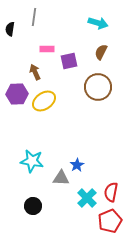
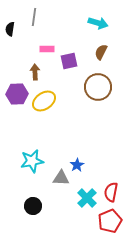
brown arrow: rotated 21 degrees clockwise
cyan star: rotated 20 degrees counterclockwise
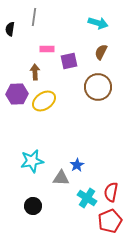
cyan cross: rotated 12 degrees counterclockwise
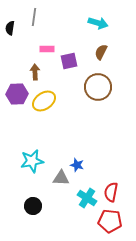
black semicircle: moved 1 px up
blue star: rotated 24 degrees counterclockwise
red pentagon: rotated 30 degrees clockwise
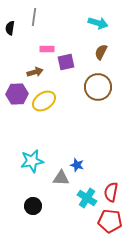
purple square: moved 3 px left, 1 px down
brown arrow: rotated 77 degrees clockwise
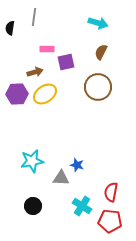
yellow ellipse: moved 1 px right, 7 px up
cyan cross: moved 5 px left, 8 px down
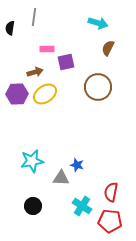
brown semicircle: moved 7 px right, 4 px up
